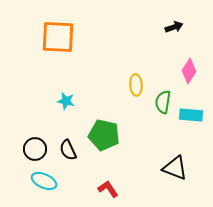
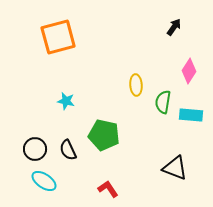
black arrow: rotated 36 degrees counterclockwise
orange square: rotated 18 degrees counterclockwise
cyan ellipse: rotated 10 degrees clockwise
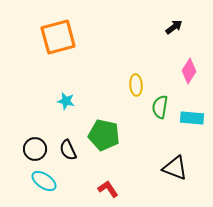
black arrow: rotated 18 degrees clockwise
green semicircle: moved 3 px left, 5 px down
cyan rectangle: moved 1 px right, 3 px down
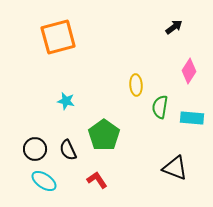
green pentagon: rotated 24 degrees clockwise
red L-shape: moved 11 px left, 9 px up
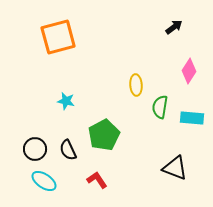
green pentagon: rotated 8 degrees clockwise
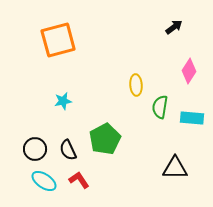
orange square: moved 3 px down
cyan star: moved 3 px left; rotated 24 degrees counterclockwise
green pentagon: moved 1 px right, 4 px down
black triangle: rotated 20 degrees counterclockwise
red L-shape: moved 18 px left
